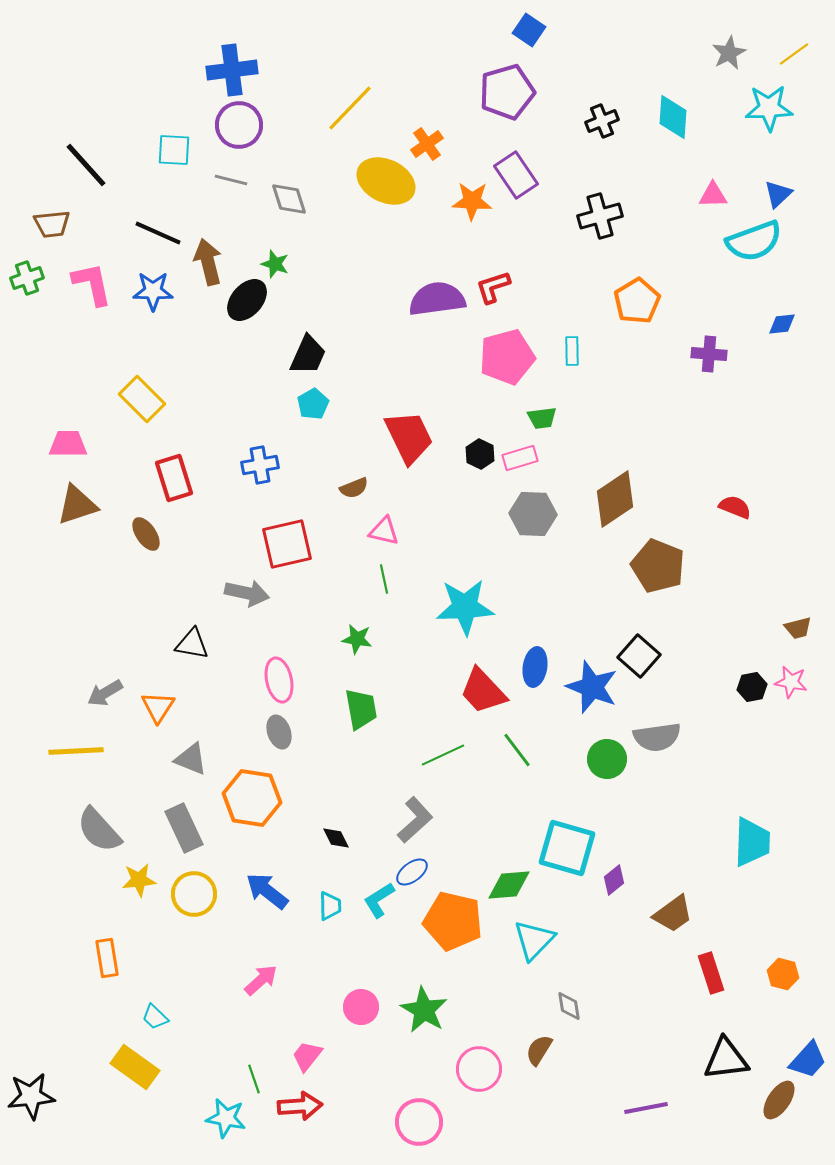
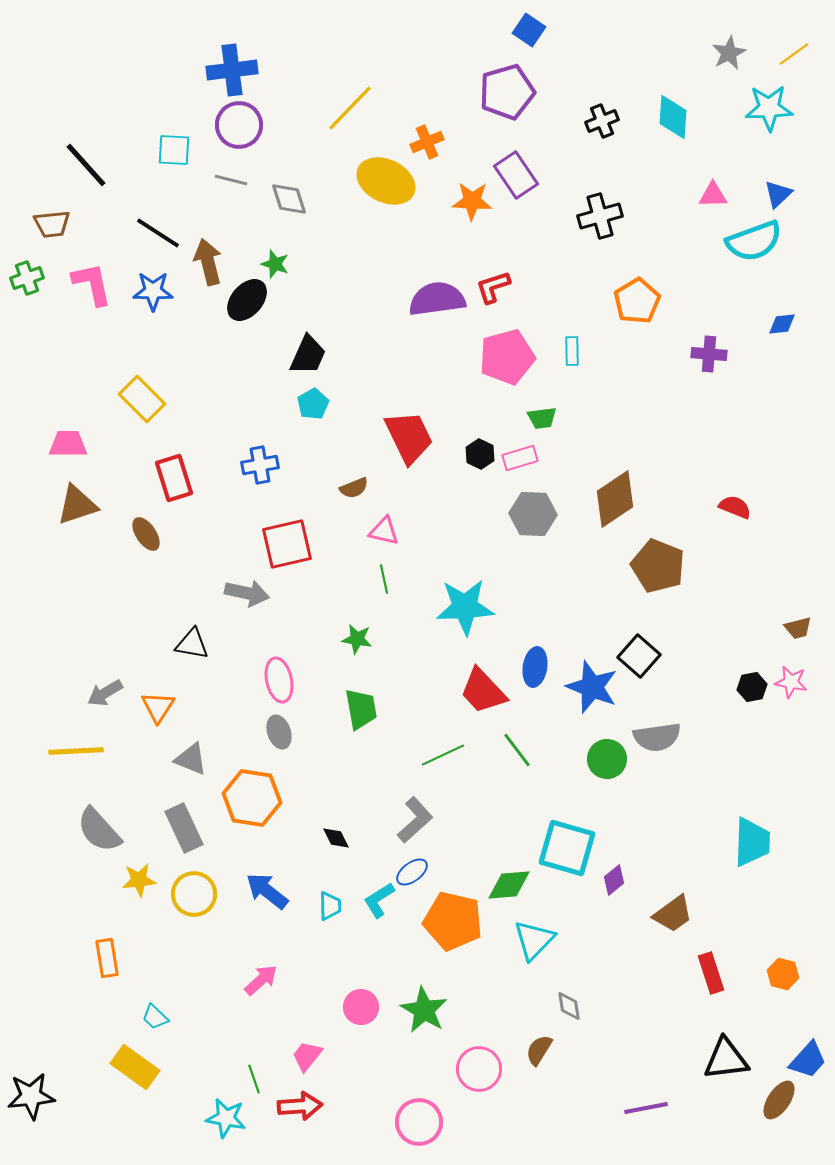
orange cross at (427, 144): moved 2 px up; rotated 12 degrees clockwise
black line at (158, 233): rotated 9 degrees clockwise
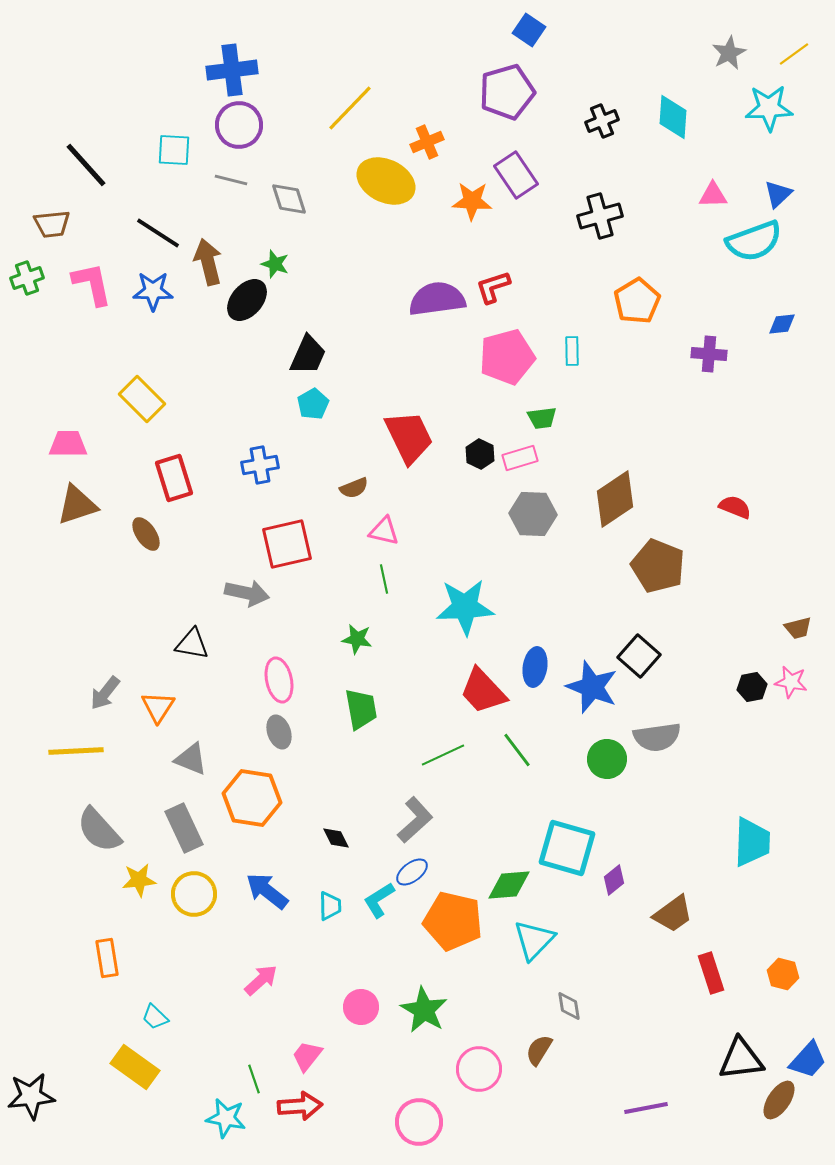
gray arrow at (105, 693): rotated 21 degrees counterclockwise
black triangle at (726, 1059): moved 15 px right
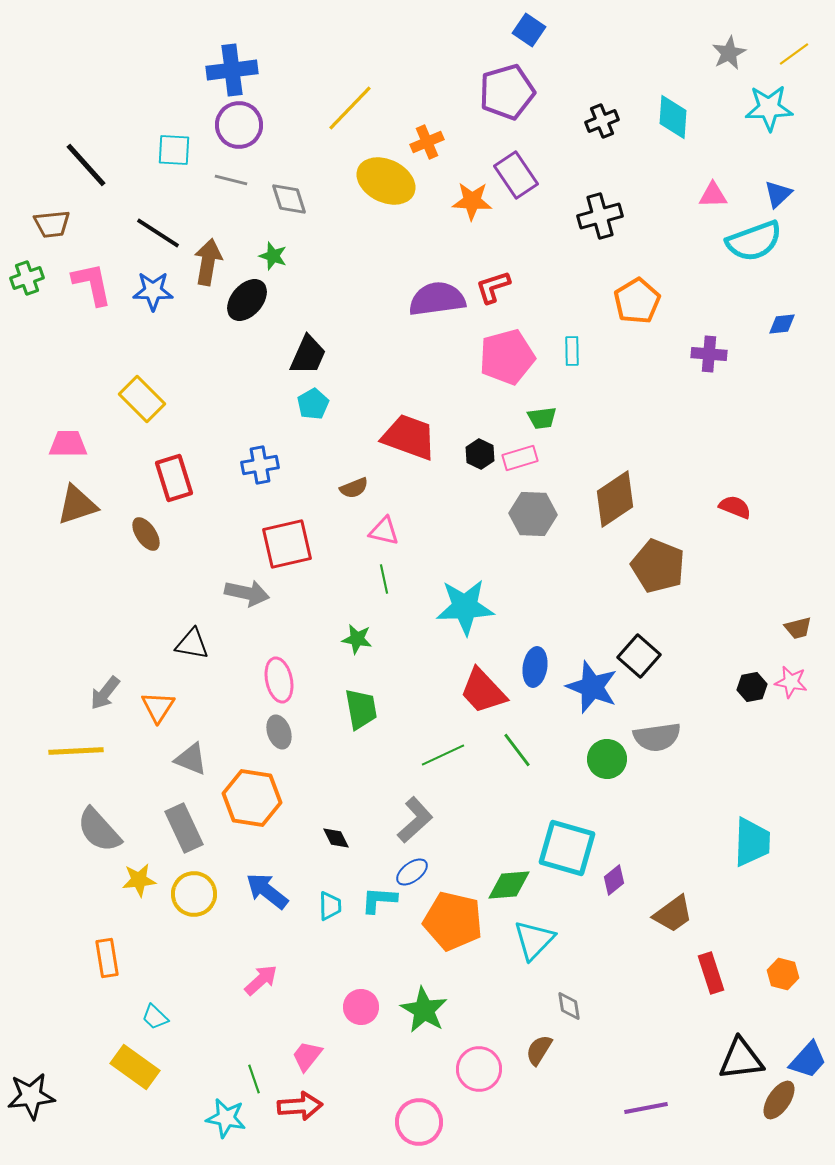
brown arrow at (208, 262): rotated 24 degrees clockwise
green star at (275, 264): moved 2 px left, 8 px up
red trapezoid at (409, 437): rotated 44 degrees counterclockwise
cyan L-shape at (379, 900): rotated 36 degrees clockwise
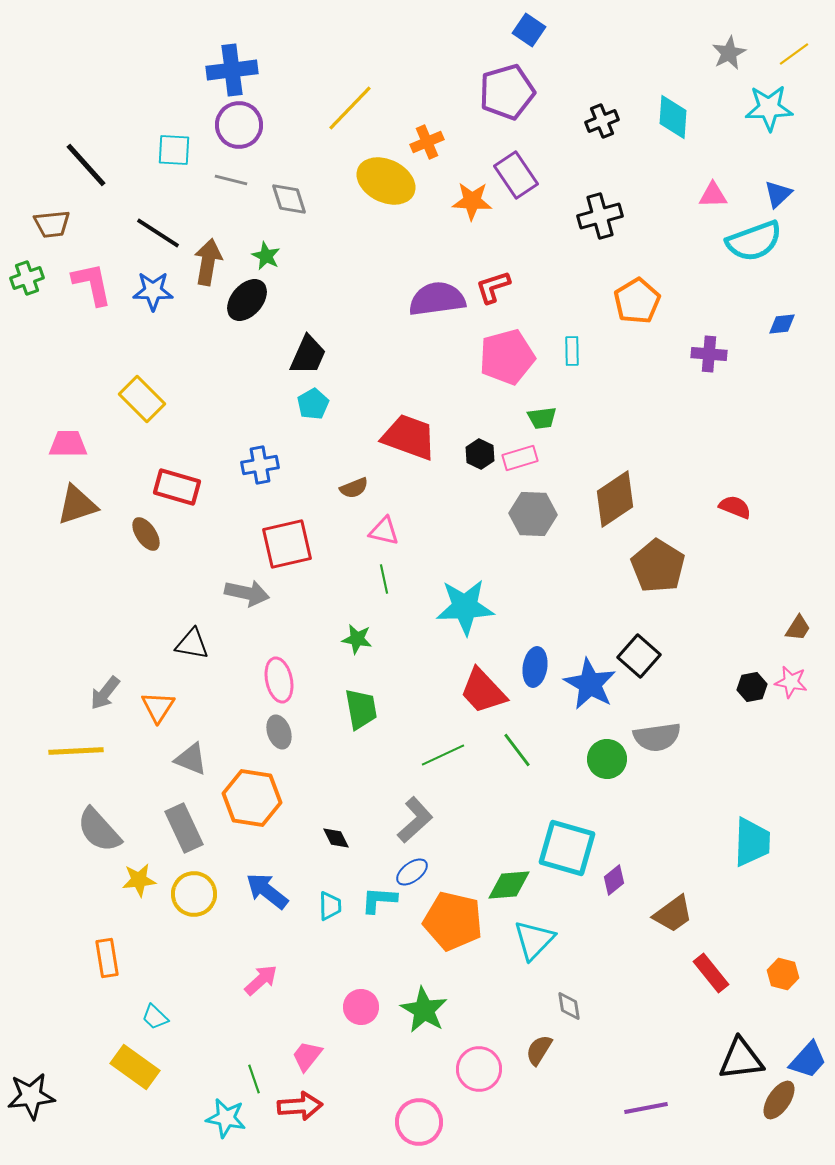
green star at (273, 256): moved 7 px left; rotated 8 degrees clockwise
red rectangle at (174, 478): moved 3 px right, 9 px down; rotated 57 degrees counterclockwise
brown pentagon at (658, 566): rotated 10 degrees clockwise
brown trapezoid at (798, 628): rotated 44 degrees counterclockwise
blue star at (592, 687): moved 2 px left, 3 px up; rotated 8 degrees clockwise
red rectangle at (711, 973): rotated 21 degrees counterclockwise
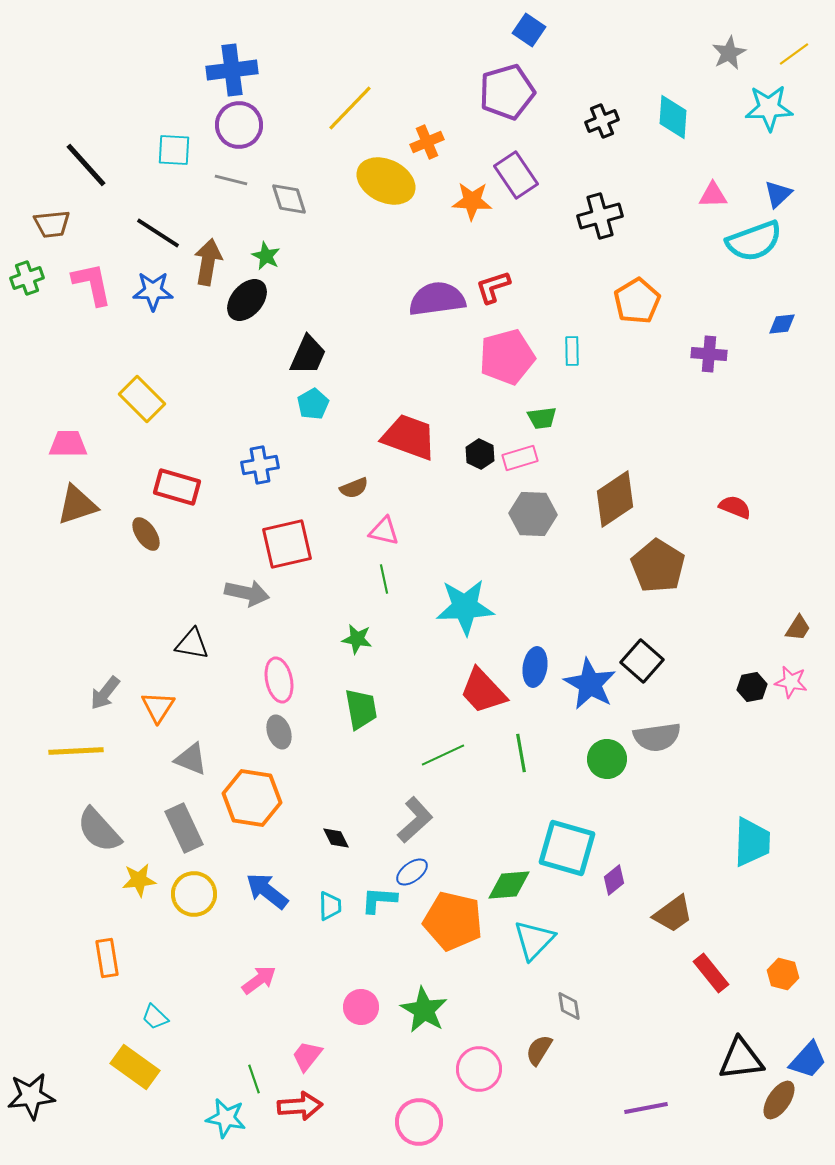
black square at (639, 656): moved 3 px right, 5 px down
green line at (517, 750): moved 4 px right, 3 px down; rotated 27 degrees clockwise
pink arrow at (261, 980): moved 2 px left; rotated 6 degrees clockwise
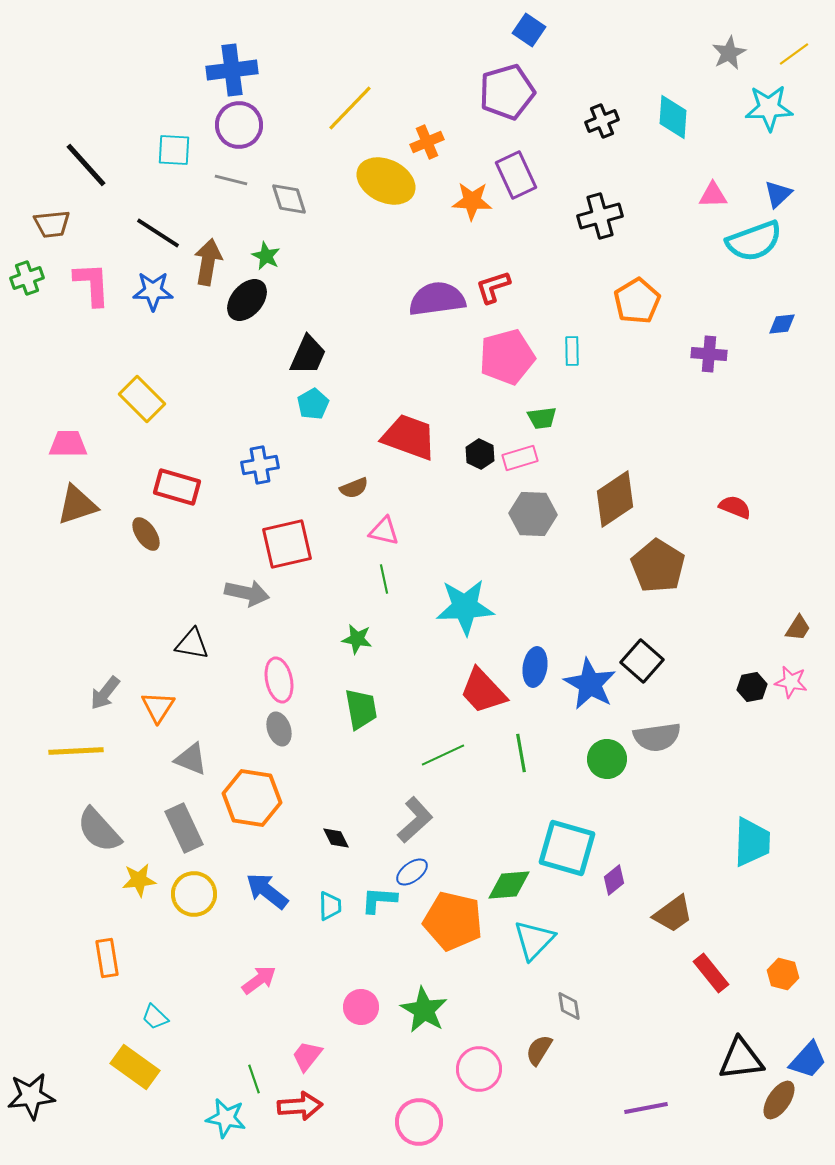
purple rectangle at (516, 175): rotated 9 degrees clockwise
pink L-shape at (92, 284): rotated 9 degrees clockwise
gray ellipse at (279, 732): moved 3 px up
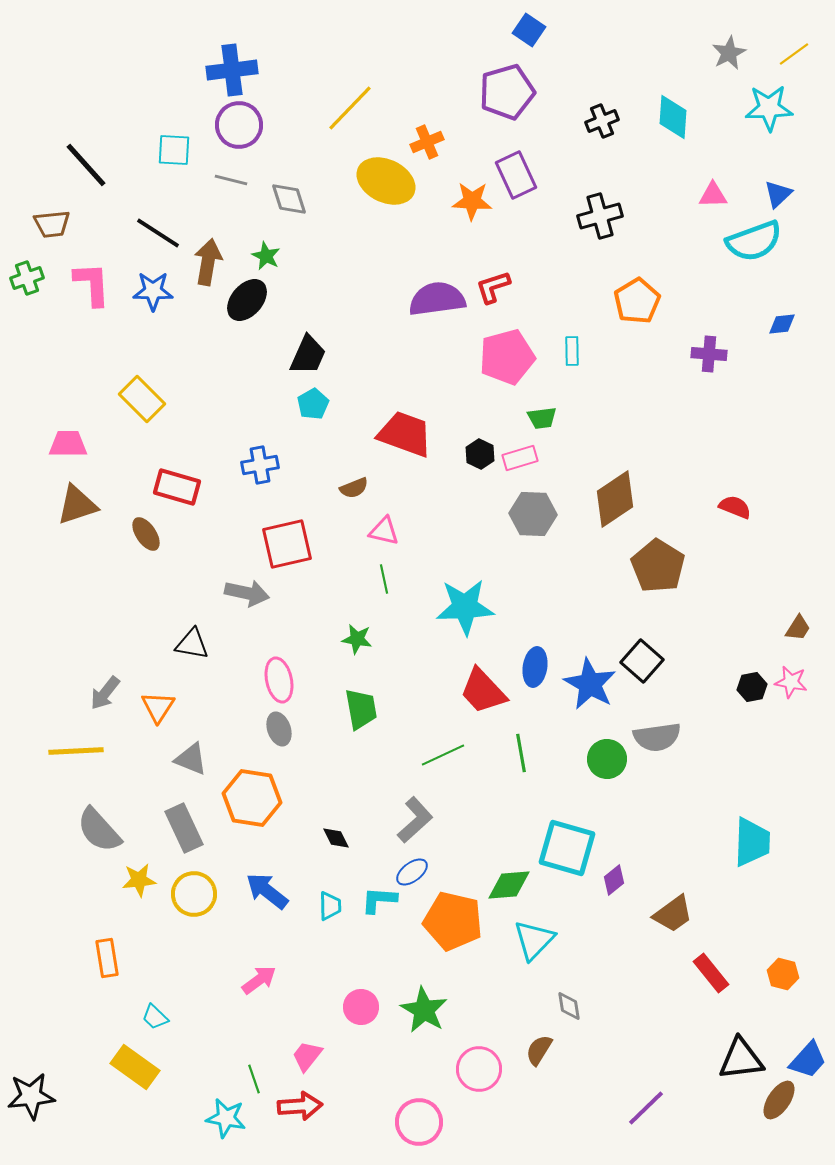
red trapezoid at (409, 437): moved 4 px left, 3 px up
purple line at (646, 1108): rotated 33 degrees counterclockwise
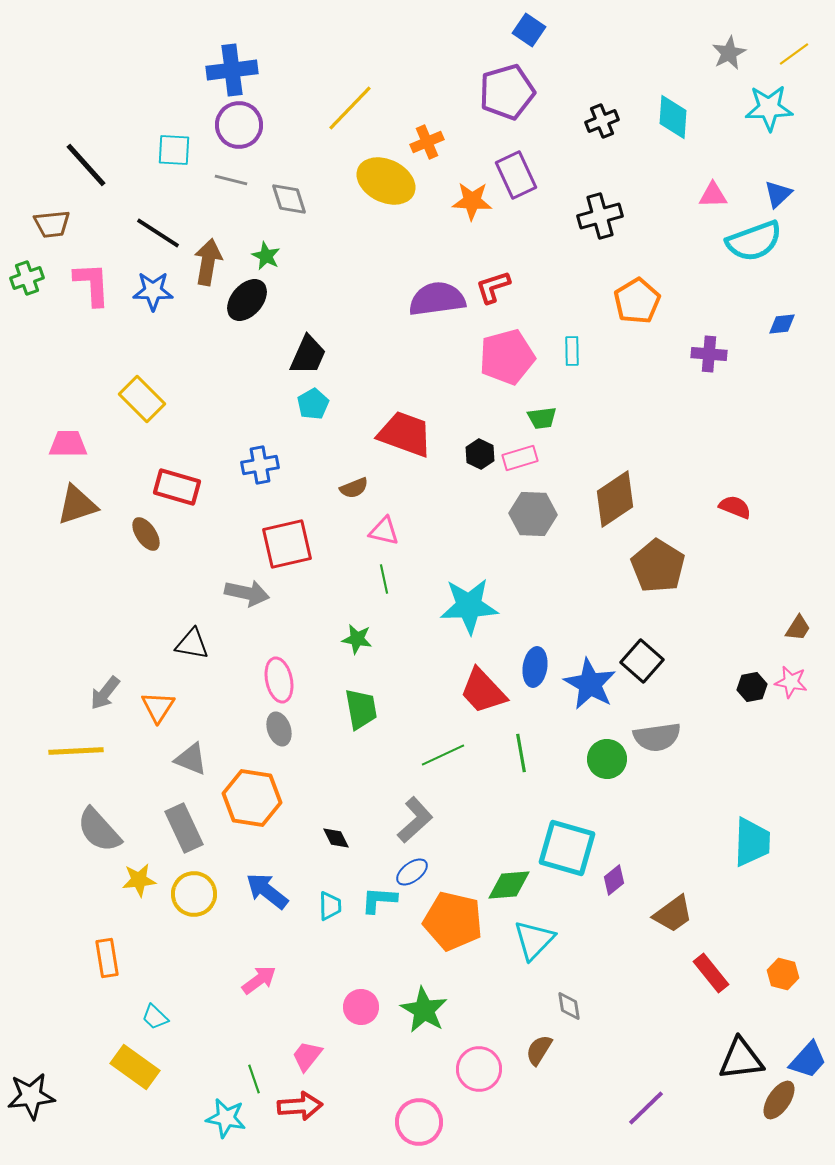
cyan star at (465, 607): moved 4 px right, 1 px up
